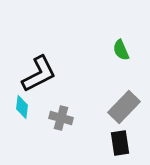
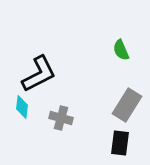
gray rectangle: moved 3 px right, 2 px up; rotated 12 degrees counterclockwise
black rectangle: rotated 15 degrees clockwise
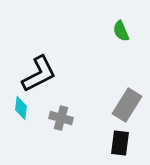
green semicircle: moved 19 px up
cyan diamond: moved 1 px left, 1 px down
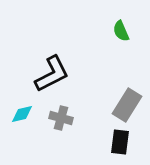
black L-shape: moved 13 px right
cyan diamond: moved 1 px right, 6 px down; rotated 70 degrees clockwise
black rectangle: moved 1 px up
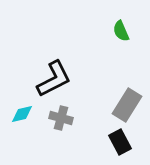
black L-shape: moved 2 px right, 5 px down
black rectangle: rotated 35 degrees counterclockwise
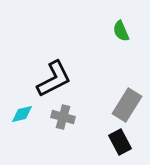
gray cross: moved 2 px right, 1 px up
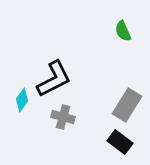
green semicircle: moved 2 px right
cyan diamond: moved 14 px up; rotated 40 degrees counterclockwise
black rectangle: rotated 25 degrees counterclockwise
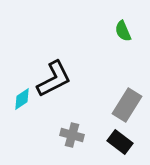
cyan diamond: moved 1 px up; rotated 20 degrees clockwise
gray cross: moved 9 px right, 18 px down
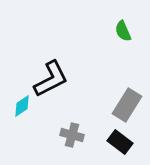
black L-shape: moved 3 px left
cyan diamond: moved 7 px down
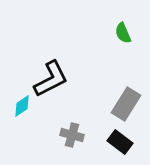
green semicircle: moved 2 px down
gray rectangle: moved 1 px left, 1 px up
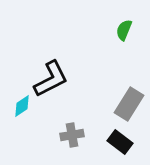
green semicircle: moved 1 px right, 3 px up; rotated 45 degrees clockwise
gray rectangle: moved 3 px right
gray cross: rotated 25 degrees counterclockwise
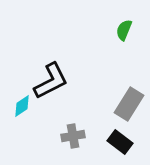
black L-shape: moved 2 px down
gray cross: moved 1 px right, 1 px down
